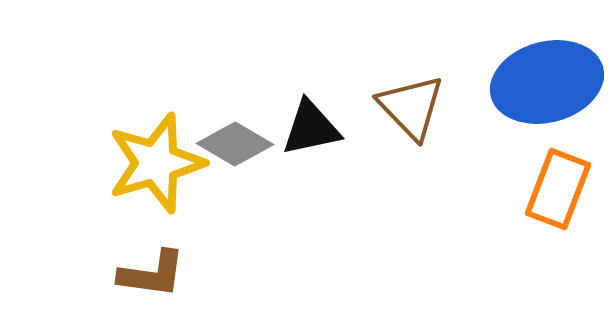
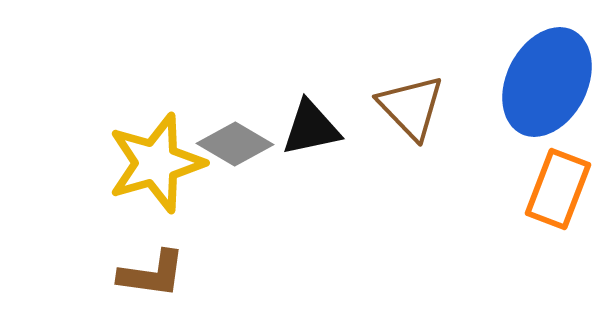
blue ellipse: rotated 48 degrees counterclockwise
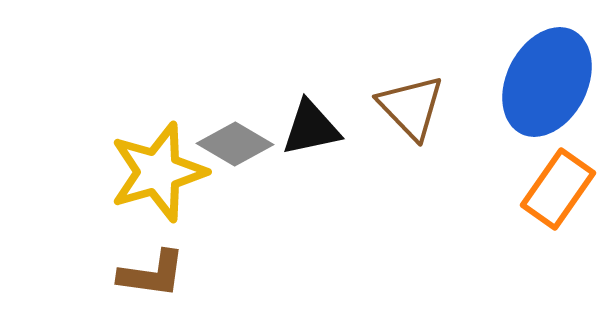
yellow star: moved 2 px right, 9 px down
orange rectangle: rotated 14 degrees clockwise
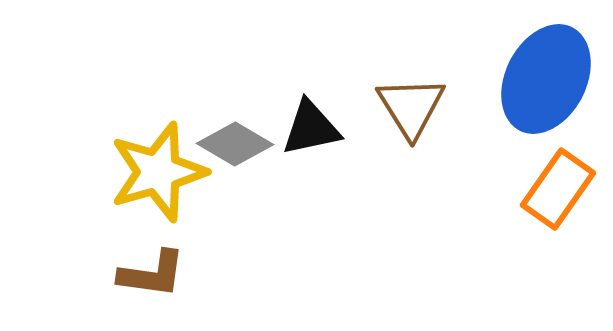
blue ellipse: moved 1 px left, 3 px up
brown triangle: rotated 12 degrees clockwise
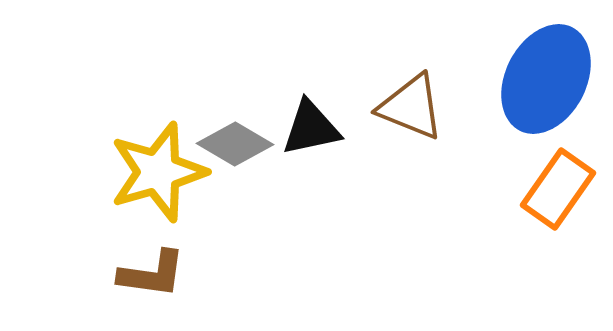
brown triangle: rotated 36 degrees counterclockwise
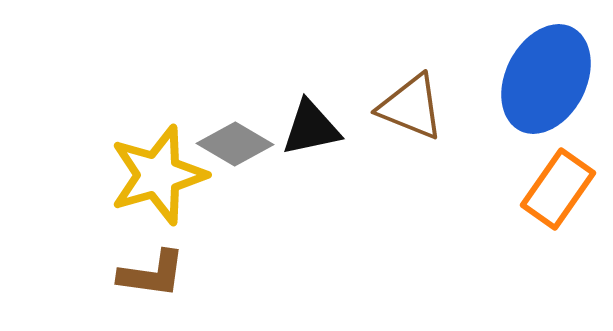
yellow star: moved 3 px down
